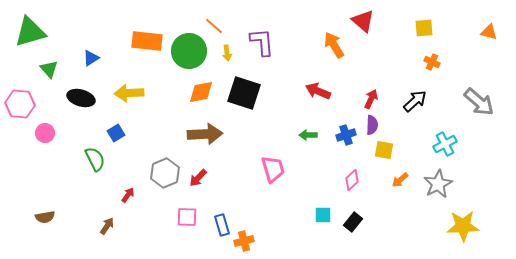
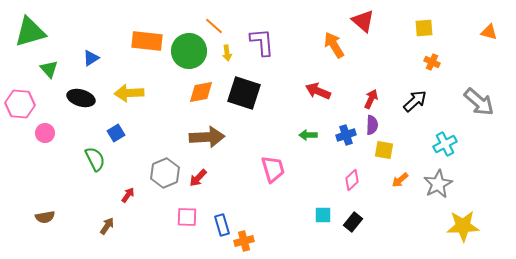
brown arrow at (205, 134): moved 2 px right, 3 px down
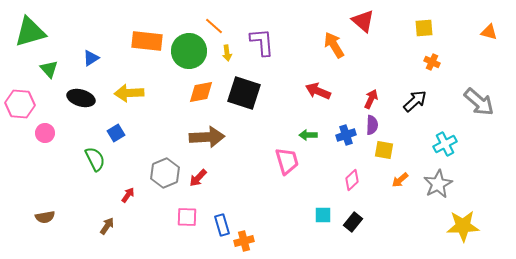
pink trapezoid at (273, 169): moved 14 px right, 8 px up
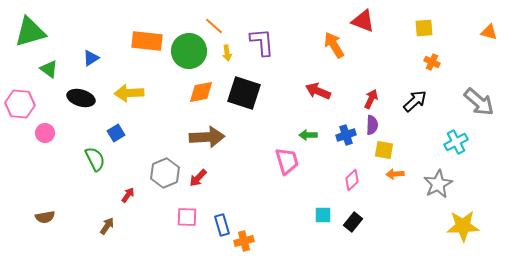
red triangle at (363, 21): rotated 20 degrees counterclockwise
green triangle at (49, 69): rotated 12 degrees counterclockwise
cyan cross at (445, 144): moved 11 px right, 2 px up
orange arrow at (400, 180): moved 5 px left, 6 px up; rotated 36 degrees clockwise
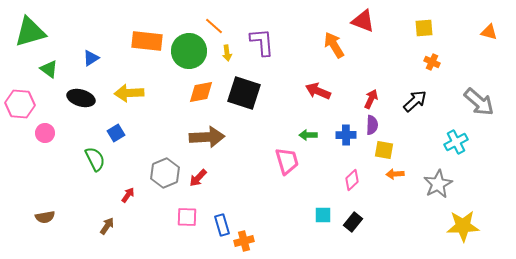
blue cross at (346, 135): rotated 18 degrees clockwise
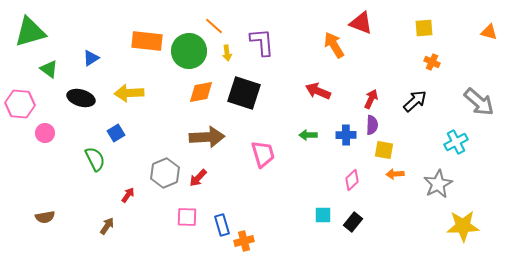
red triangle at (363, 21): moved 2 px left, 2 px down
pink trapezoid at (287, 161): moved 24 px left, 7 px up
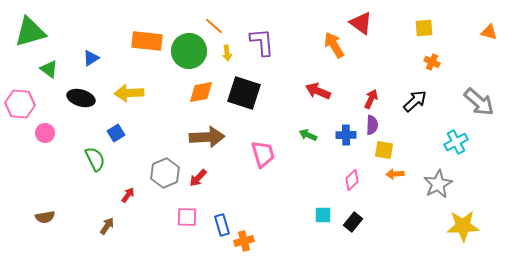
red triangle at (361, 23): rotated 15 degrees clockwise
green arrow at (308, 135): rotated 24 degrees clockwise
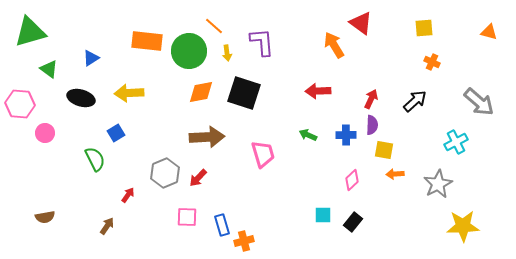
red arrow at (318, 91): rotated 25 degrees counterclockwise
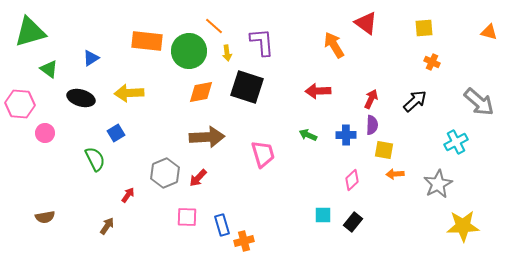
red triangle at (361, 23): moved 5 px right
black square at (244, 93): moved 3 px right, 6 px up
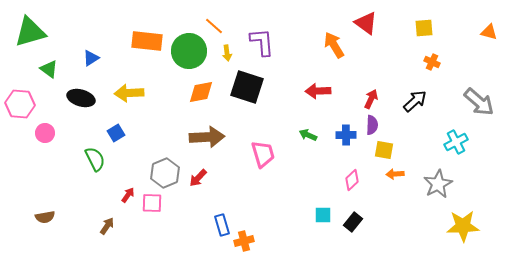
pink square at (187, 217): moved 35 px left, 14 px up
